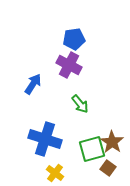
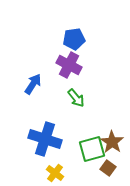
green arrow: moved 4 px left, 6 px up
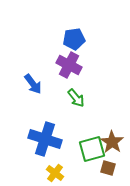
blue arrow: rotated 110 degrees clockwise
brown square: rotated 21 degrees counterclockwise
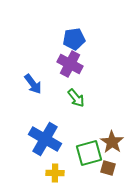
purple cross: moved 1 px right, 1 px up
blue cross: rotated 12 degrees clockwise
green square: moved 3 px left, 4 px down
yellow cross: rotated 36 degrees counterclockwise
